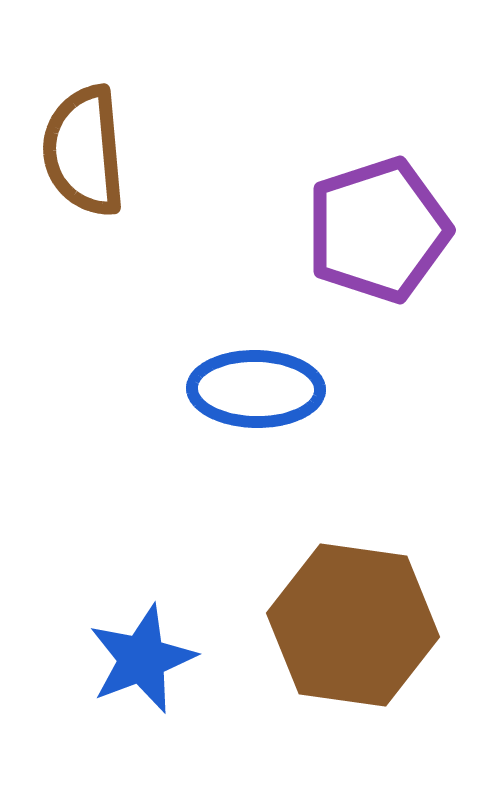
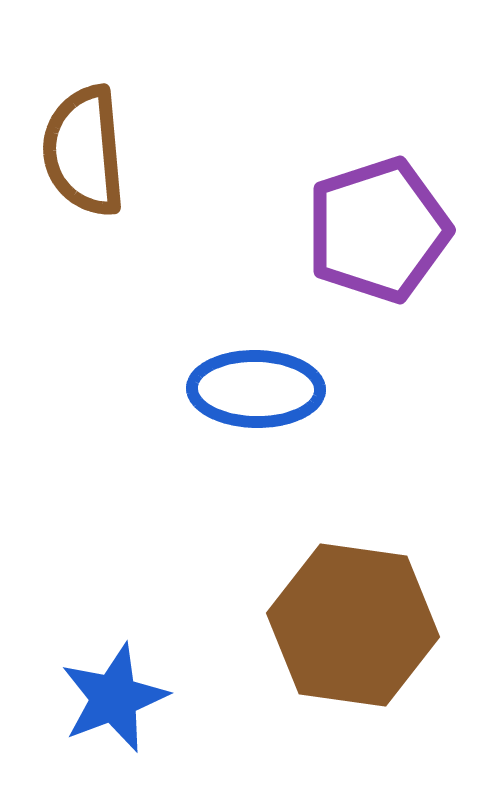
blue star: moved 28 px left, 39 px down
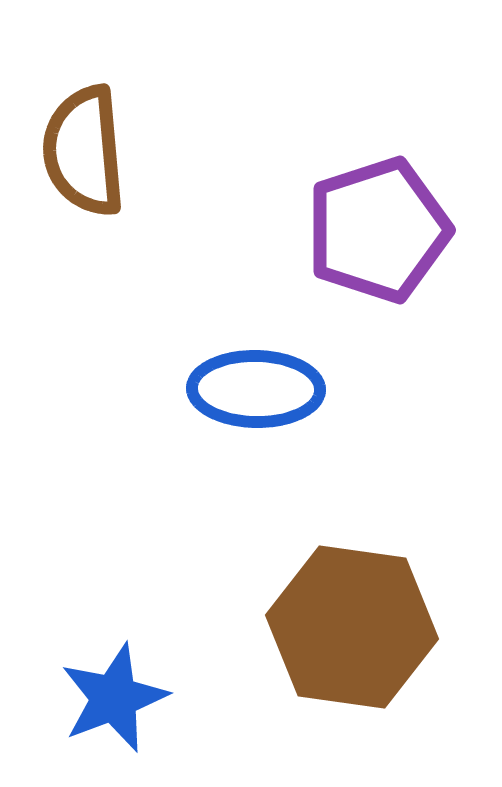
brown hexagon: moved 1 px left, 2 px down
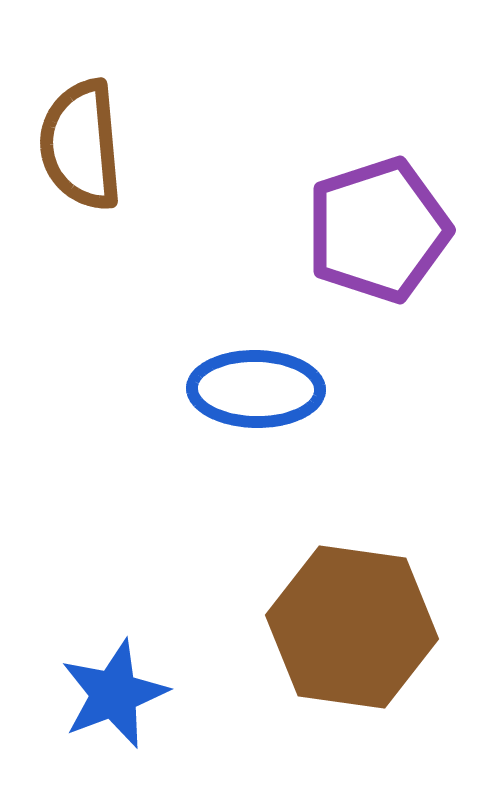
brown semicircle: moved 3 px left, 6 px up
blue star: moved 4 px up
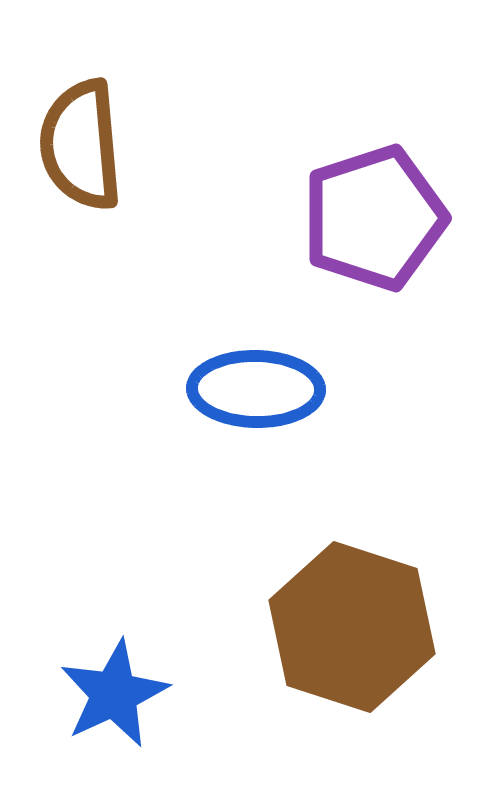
purple pentagon: moved 4 px left, 12 px up
brown hexagon: rotated 10 degrees clockwise
blue star: rotated 4 degrees counterclockwise
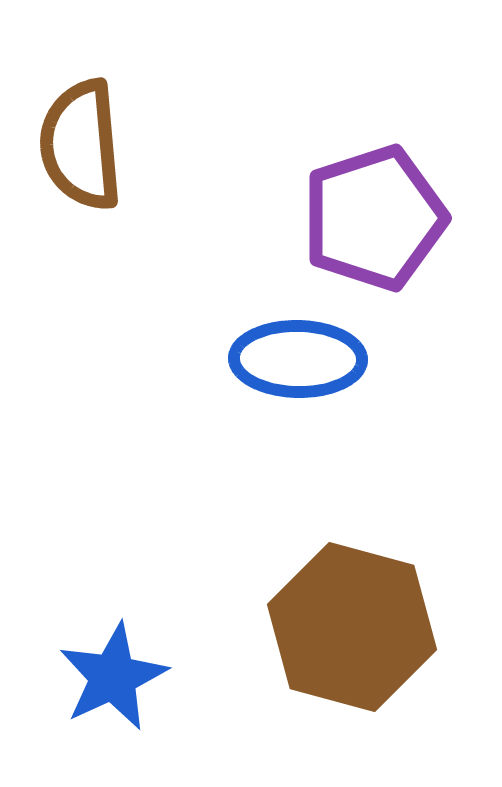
blue ellipse: moved 42 px right, 30 px up
brown hexagon: rotated 3 degrees counterclockwise
blue star: moved 1 px left, 17 px up
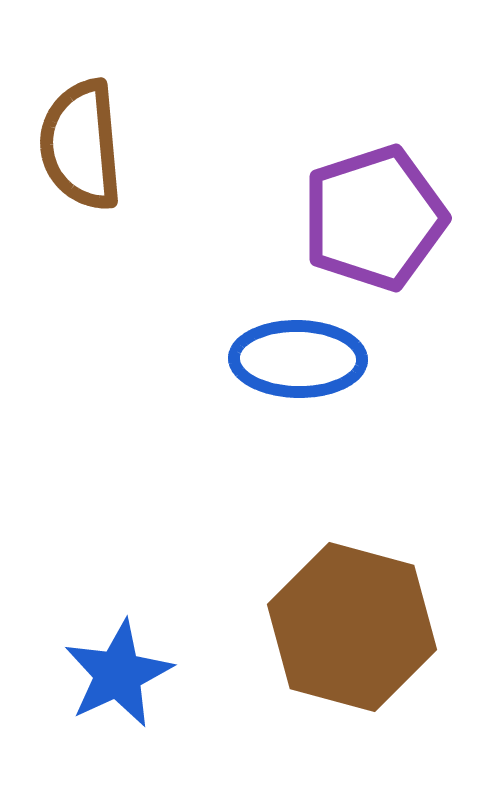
blue star: moved 5 px right, 3 px up
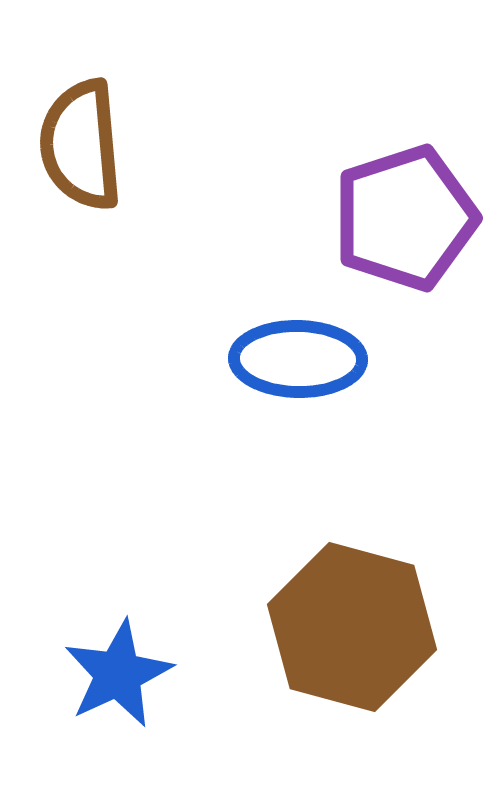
purple pentagon: moved 31 px right
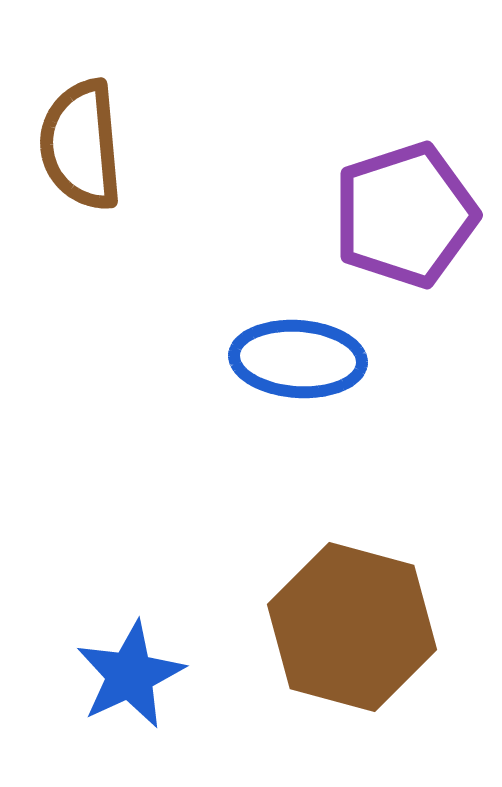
purple pentagon: moved 3 px up
blue ellipse: rotated 3 degrees clockwise
blue star: moved 12 px right, 1 px down
